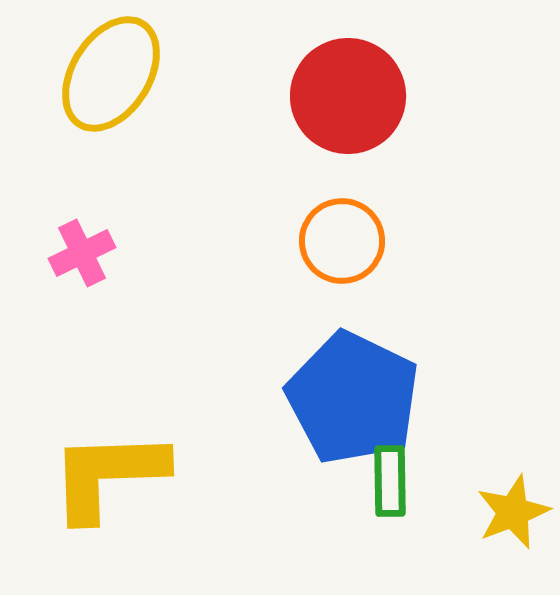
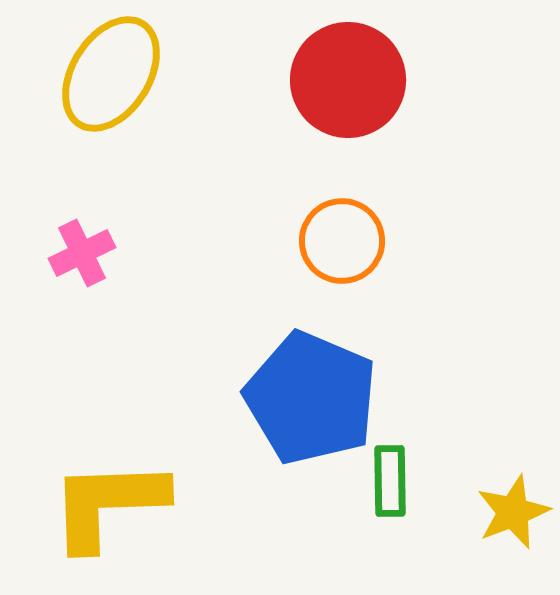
red circle: moved 16 px up
blue pentagon: moved 42 px left; rotated 3 degrees counterclockwise
yellow L-shape: moved 29 px down
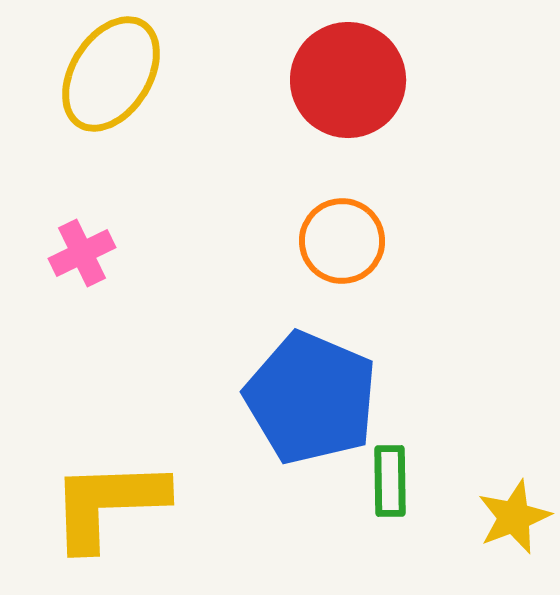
yellow star: moved 1 px right, 5 px down
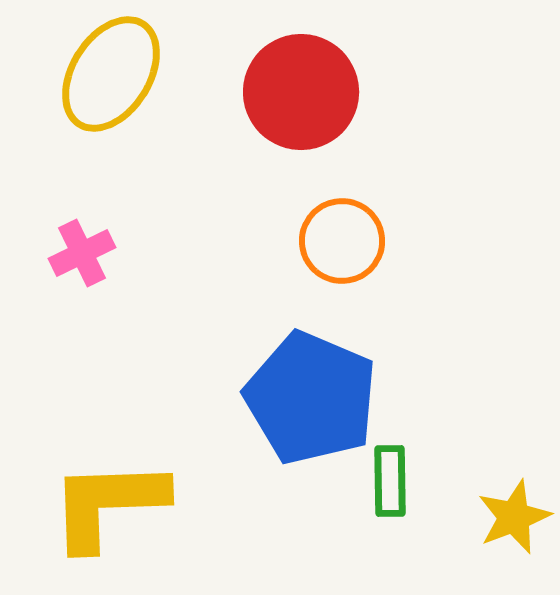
red circle: moved 47 px left, 12 px down
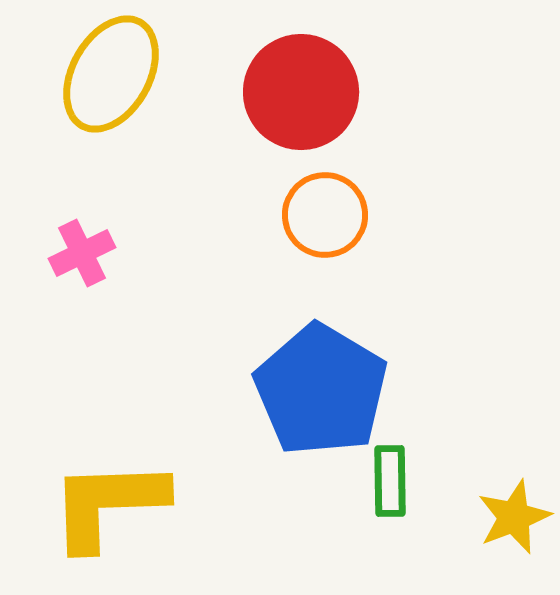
yellow ellipse: rotated 3 degrees counterclockwise
orange circle: moved 17 px left, 26 px up
blue pentagon: moved 10 px right, 8 px up; rotated 8 degrees clockwise
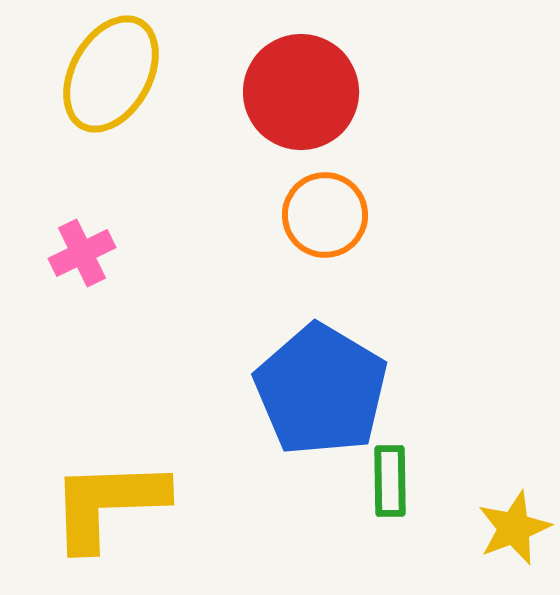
yellow star: moved 11 px down
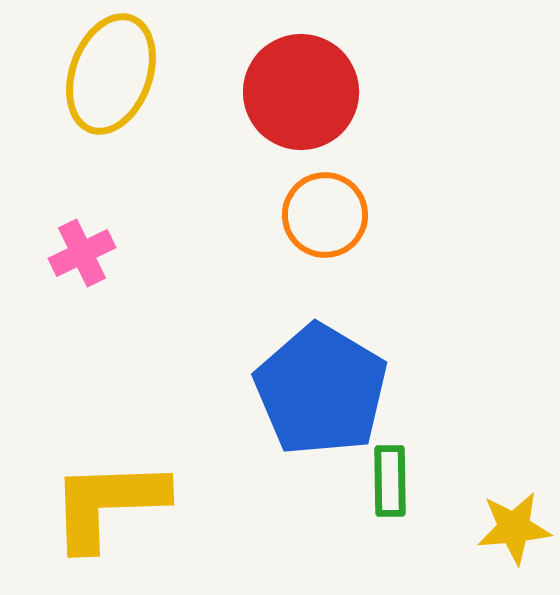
yellow ellipse: rotated 9 degrees counterclockwise
yellow star: rotated 16 degrees clockwise
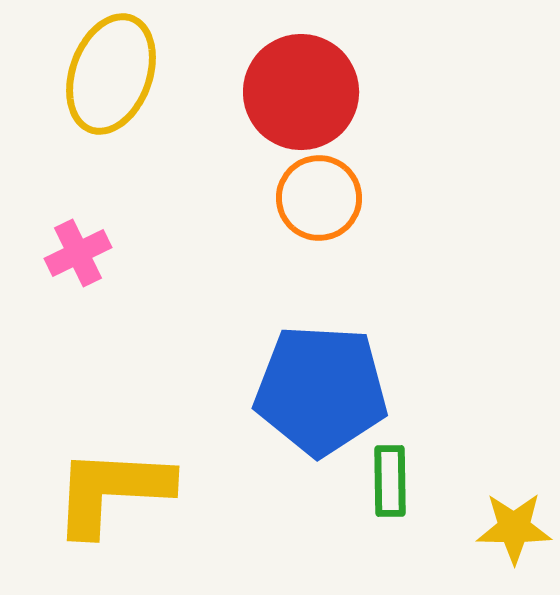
orange circle: moved 6 px left, 17 px up
pink cross: moved 4 px left
blue pentagon: rotated 28 degrees counterclockwise
yellow L-shape: moved 4 px right, 13 px up; rotated 5 degrees clockwise
yellow star: rotated 6 degrees clockwise
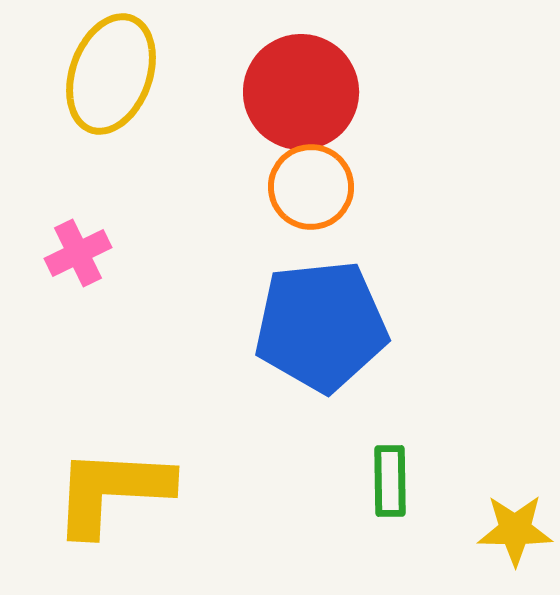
orange circle: moved 8 px left, 11 px up
blue pentagon: moved 64 px up; rotated 9 degrees counterclockwise
yellow star: moved 1 px right, 2 px down
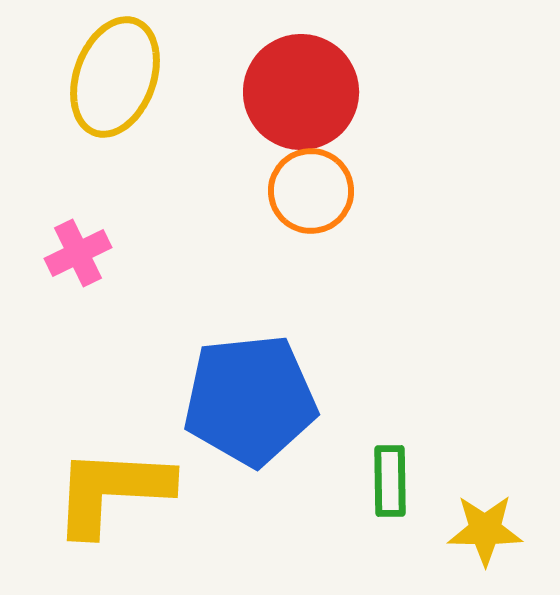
yellow ellipse: moved 4 px right, 3 px down
orange circle: moved 4 px down
blue pentagon: moved 71 px left, 74 px down
yellow star: moved 30 px left
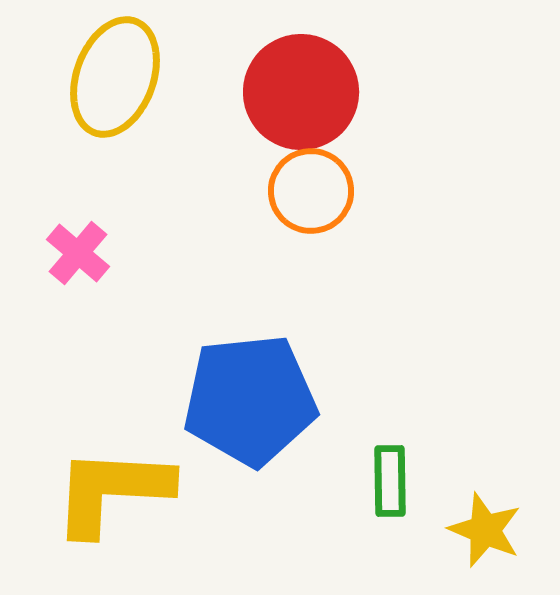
pink cross: rotated 24 degrees counterclockwise
yellow star: rotated 22 degrees clockwise
